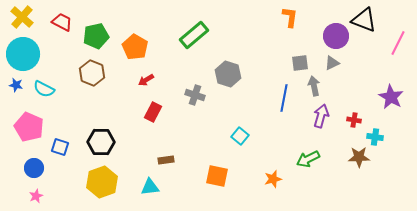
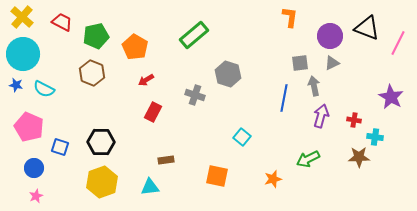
black triangle: moved 3 px right, 8 px down
purple circle: moved 6 px left
cyan square: moved 2 px right, 1 px down
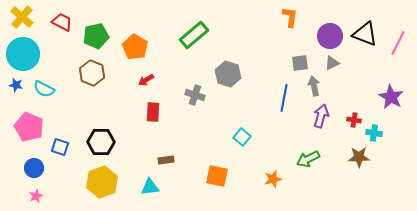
black triangle: moved 2 px left, 6 px down
red rectangle: rotated 24 degrees counterclockwise
cyan cross: moved 1 px left, 4 px up
